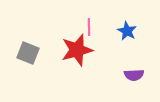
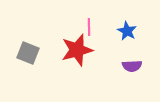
purple semicircle: moved 2 px left, 9 px up
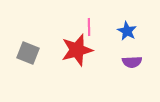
purple semicircle: moved 4 px up
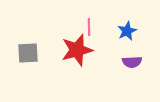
blue star: rotated 18 degrees clockwise
gray square: rotated 25 degrees counterclockwise
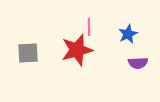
blue star: moved 1 px right, 3 px down
purple semicircle: moved 6 px right, 1 px down
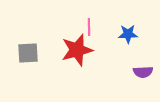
blue star: rotated 24 degrees clockwise
purple semicircle: moved 5 px right, 9 px down
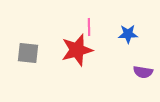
gray square: rotated 10 degrees clockwise
purple semicircle: rotated 12 degrees clockwise
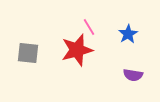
pink line: rotated 30 degrees counterclockwise
blue star: rotated 30 degrees counterclockwise
purple semicircle: moved 10 px left, 3 px down
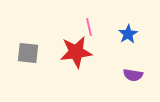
pink line: rotated 18 degrees clockwise
red star: moved 1 px left, 2 px down; rotated 8 degrees clockwise
